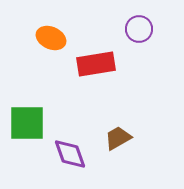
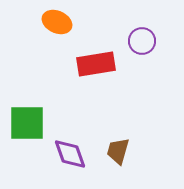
purple circle: moved 3 px right, 12 px down
orange ellipse: moved 6 px right, 16 px up
brown trapezoid: moved 13 px down; rotated 44 degrees counterclockwise
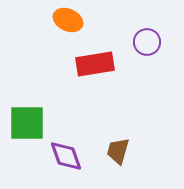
orange ellipse: moved 11 px right, 2 px up
purple circle: moved 5 px right, 1 px down
red rectangle: moved 1 px left
purple diamond: moved 4 px left, 2 px down
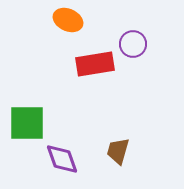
purple circle: moved 14 px left, 2 px down
purple diamond: moved 4 px left, 3 px down
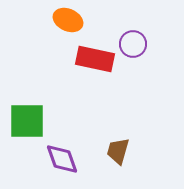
red rectangle: moved 5 px up; rotated 21 degrees clockwise
green square: moved 2 px up
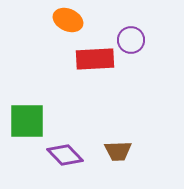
purple circle: moved 2 px left, 4 px up
red rectangle: rotated 15 degrees counterclockwise
brown trapezoid: rotated 108 degrees counterclockwise
purple diamond: moved 3 px right, 4 px up; rotated 24 degrees counterclockwise
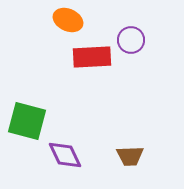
red rectangle: moved 3 px left, 2 px up
green square: rotated 15 degrees clockwise
brown trapezoid: moved 12 px right, 5 px down
purple diamond: rotated 18 degrees clockwise
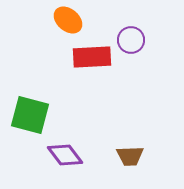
orange ellipse: rotated 16 degrees clockwise
green square: moved 3 px right, 6 px up
purple diamond: rotated 12 degrees counterclockwise
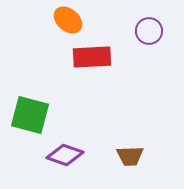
purple circle: moved 18 px right, 9 px up
purple diamond: rotated 33 degrees counterclockwise
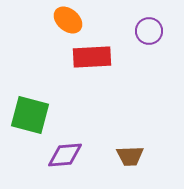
purple diamond: rotated 24 degrees counterclockwise
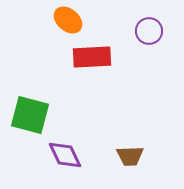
purple diamond: rotated 69 degrees clockwise
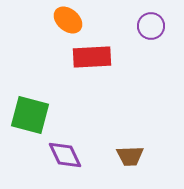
purple circle: moved 2 px right, 5 px up
